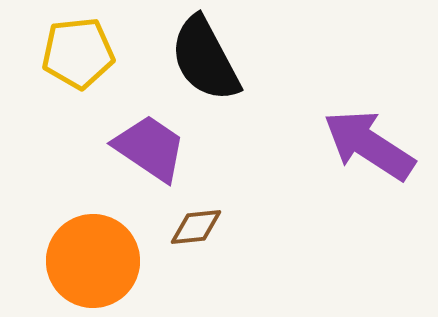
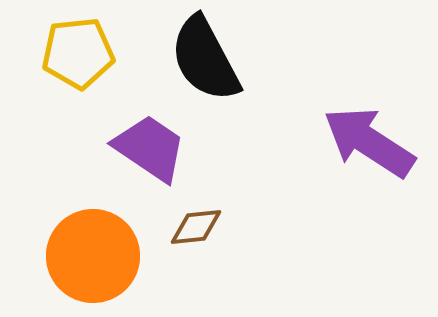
purple arrow: moved 3 px up
orange circle: moved 5 px up
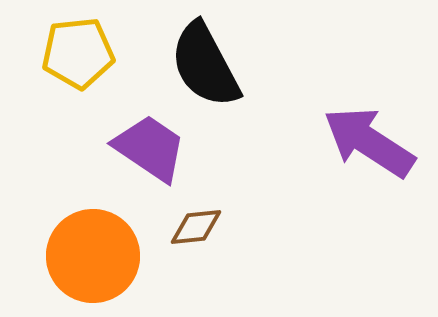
black semicircle: moved 6 px down
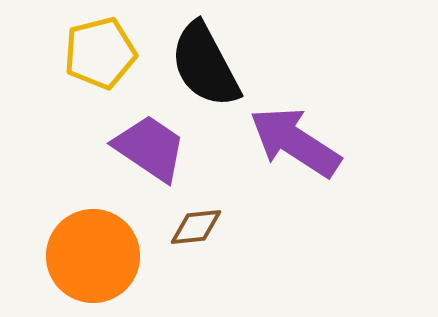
yellow pentagon: moved 22 px right; rotated 8 degrees counterclockwise
purple arrow: moved 74 px left
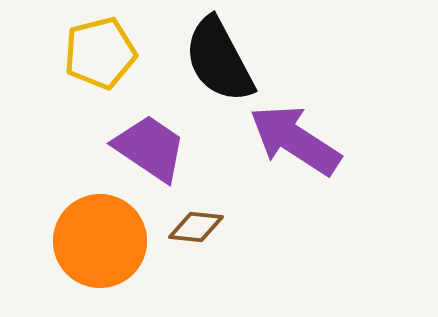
black semicircle: moved 14 px right, 5 px up
purple arrow: moved 2 px up
brown diamond: rotated 12 degrees clockwise
orange circle: moved 7 px right, 15 px up
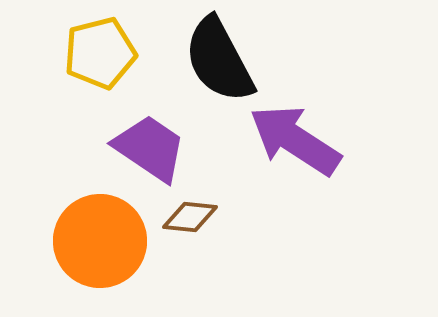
brown diamond: moved 6 px left, 10 px up
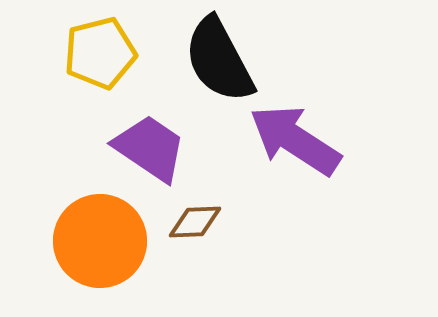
brown diamond: moved 5 px right, 5 px down; rotated 8 degrees counterclockwise
